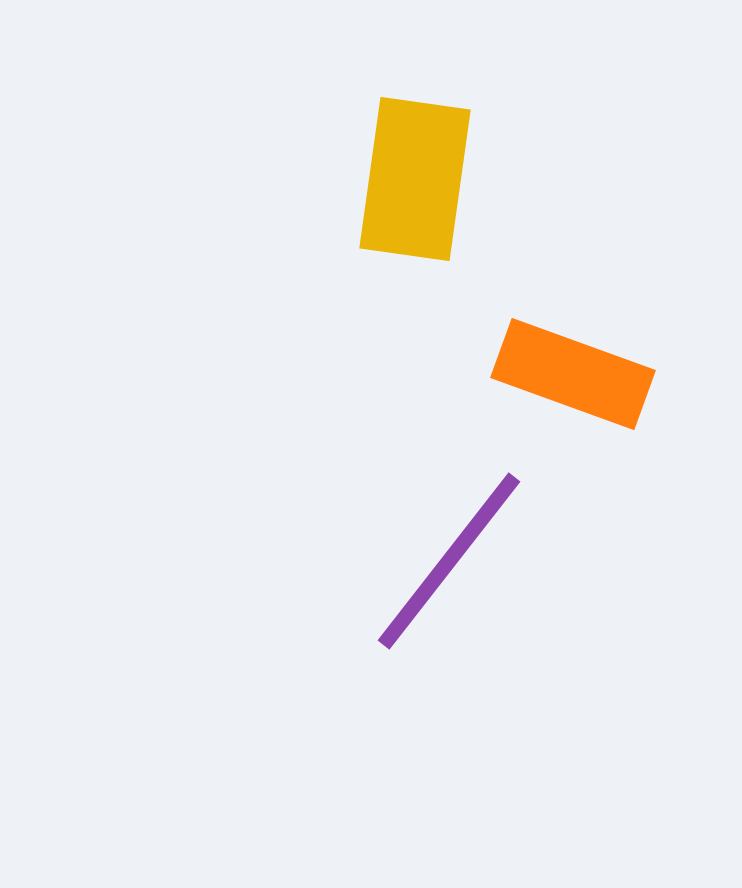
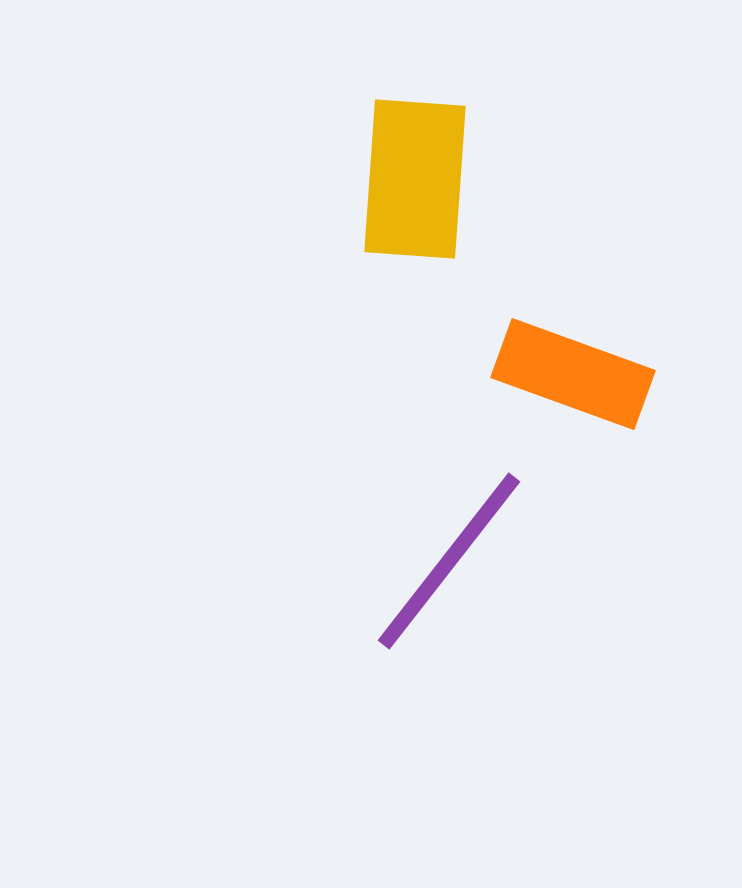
yellow rectangle: rotated 4 degrees counterclockwise
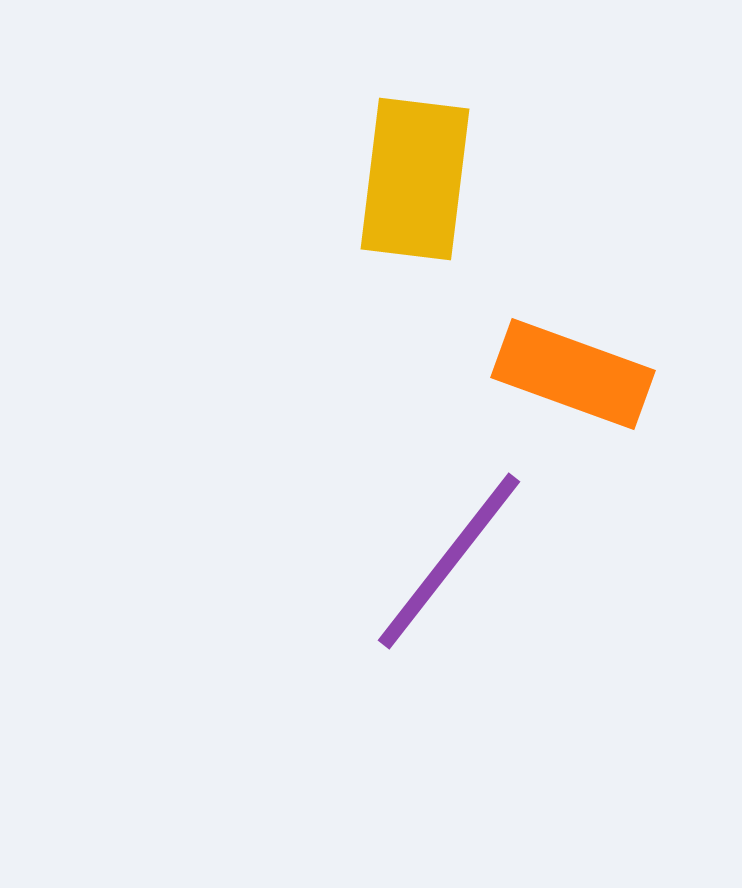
yellow rectangle: rotated 3 degrees clockwise
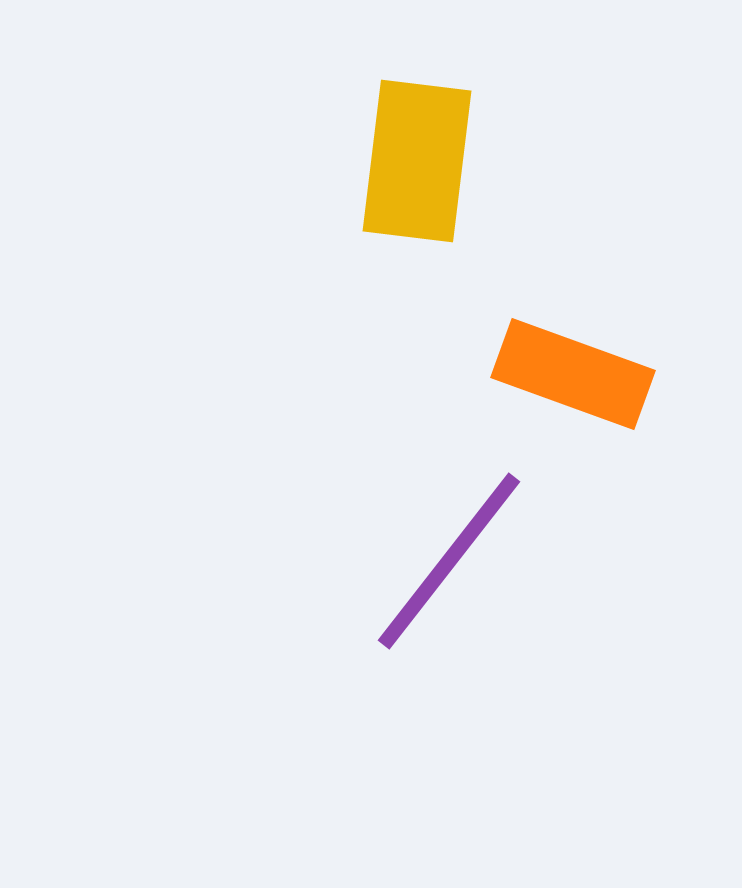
yellow rectangle: moved 2 px right, 18 px up
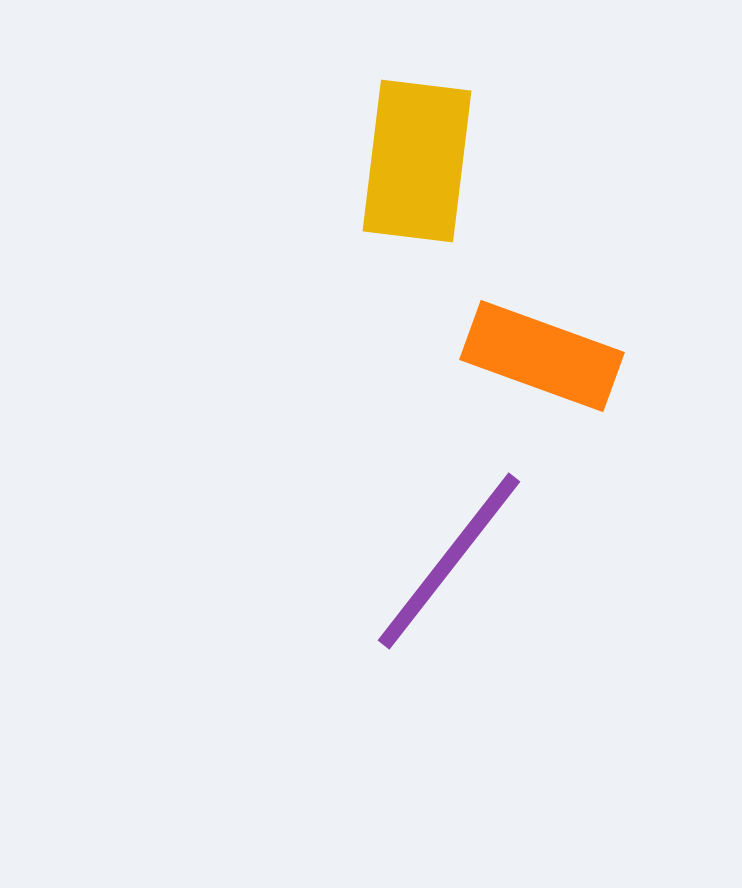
orange rectangle: moved 31 px left, 18 px up
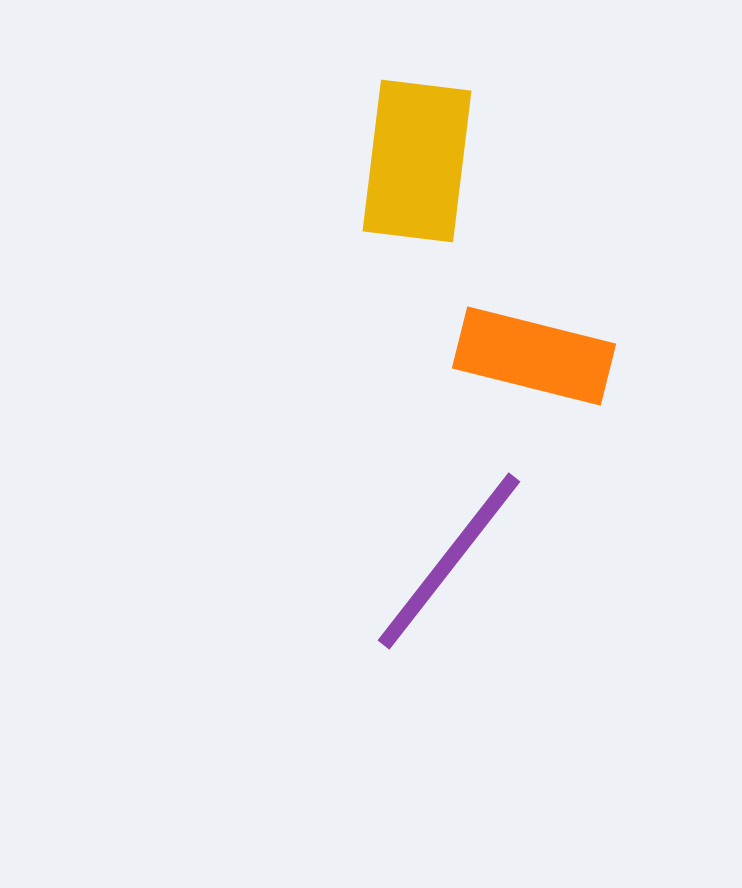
orange rectangle: moved 8 px left; rotated 6 degrees counterclockwise
